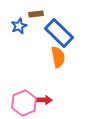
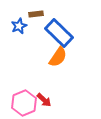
orange semicircle: rotated 45 degrees clockwise
red arrow: rotated 42 degrees clockwise
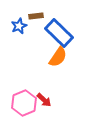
brown rectangle: moved 2 px down
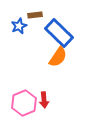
brown rectangle: moved 1 px left, 1 px up
red arrow: rotated 42 degrees clockwise
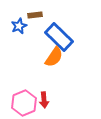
blue rectangle: moved 4 px down
orange semicircle: moved 4 px left
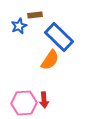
orange semicircle: moved 4 px left, 3 px down
pink hexagon: rotated 20 degrees clockwise
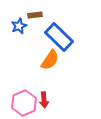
pink hexagon: rotated 20 degrees counterclockwise
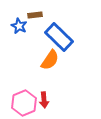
blue star: rotated 21 degrees counterclockwise
